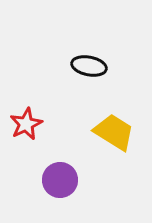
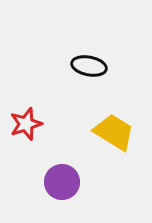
red star: rotated 8 degrees clockwise
purple circle: moved 2 px right, 2 px down
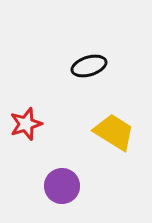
black ellipse: rotated 28 degrees counterclockwise
purple circle: moved 4 px down
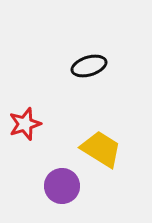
red star: moved 1 px left
yellow trapezoid: moved 13 px left, 17 px down
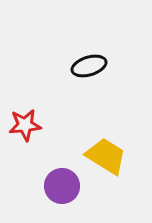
red star: moved 1 px down; rotated 12 degrees clockwise
yellow trapezoid: moved 5 px right, 7 px down
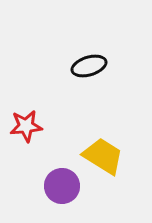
red star: moved 1 px right, 1 px down
yellow trapezoid: moved 3 px left
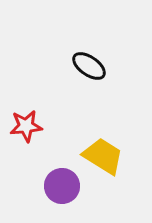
black ellipse: rotated 52 degrees clockwise
